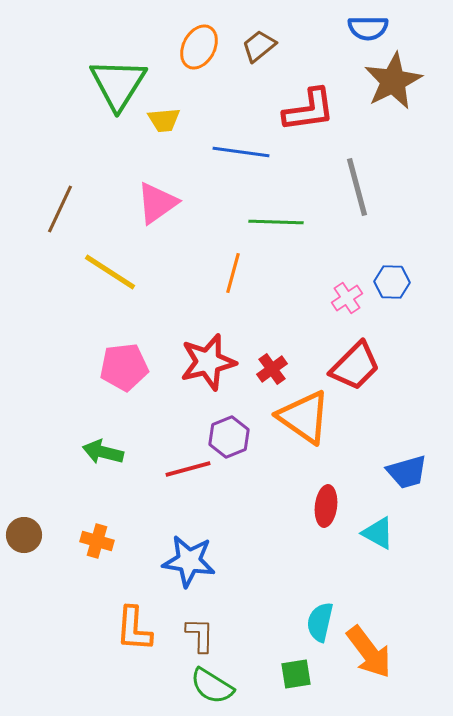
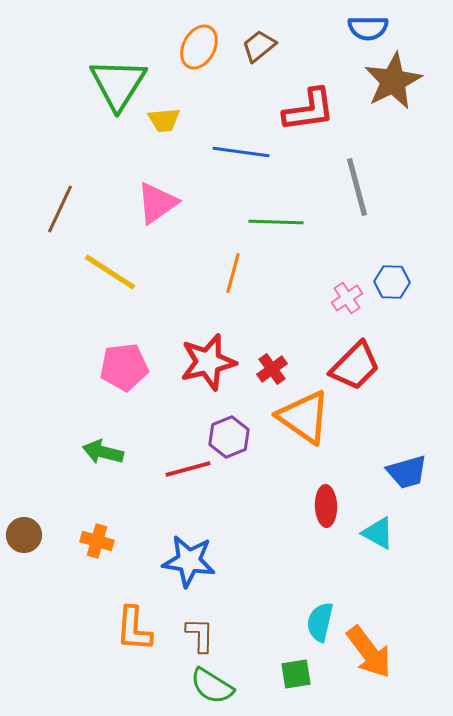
red ellipse: rotated 9 degrees counterclockwise
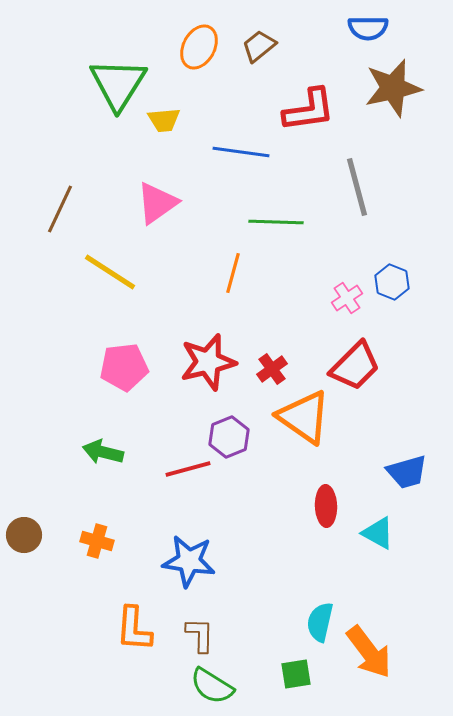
brown star: moved 7 px down; rotated 14 degrees clockwise
blue hexagon: rotated 20 degrees clockwise
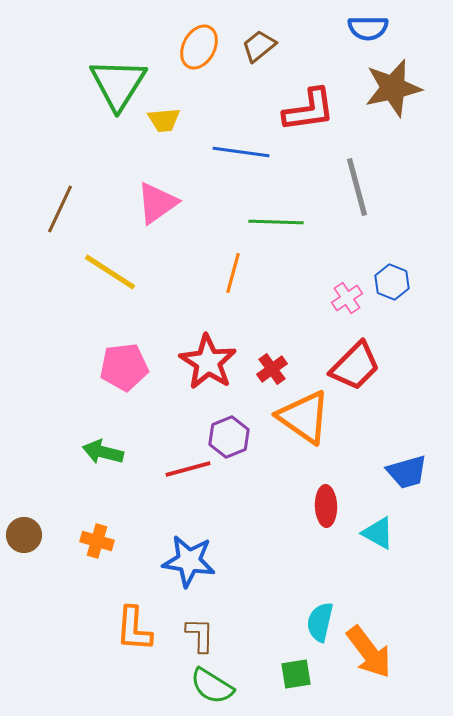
red star: rotated 26 degrees counterclockwise
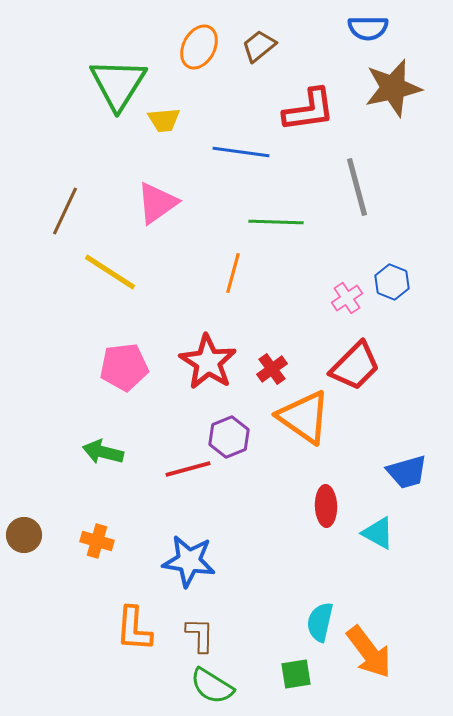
brown line: moved 5 px right, 2 px down
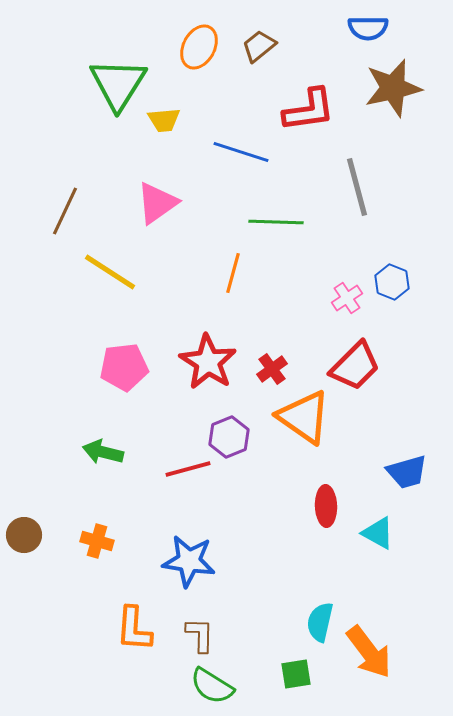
blue line: rotated 10 degrees clockwise
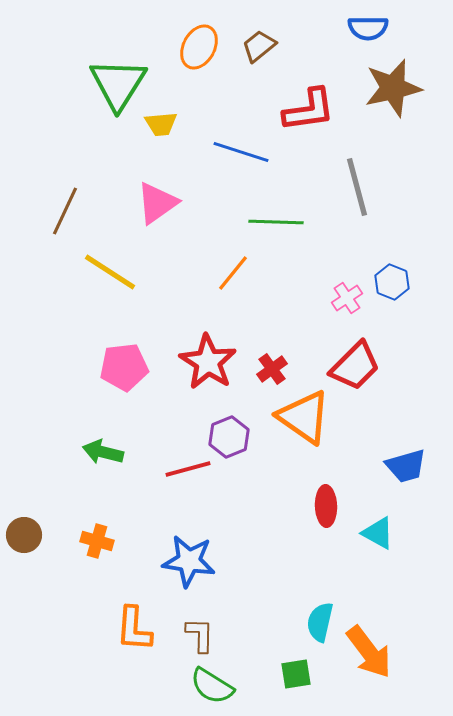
yellow trapezoid: moved 3 px left, 4 px down
orange line: rotated 24 degrees clockwise
blue trapezoid: moved 1 px left, 6 px up
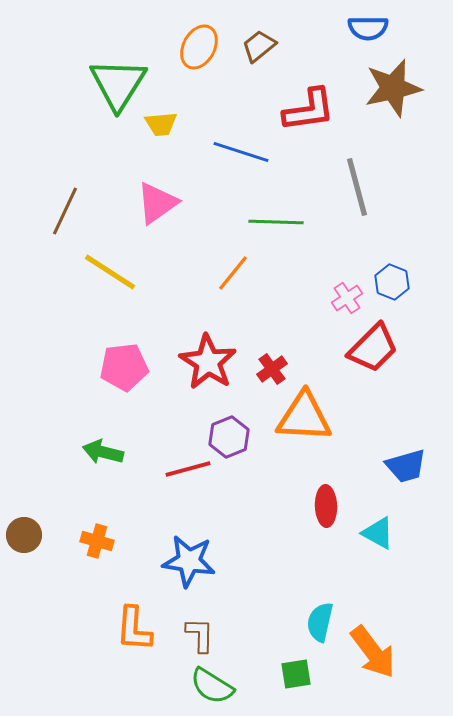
red trapezoid: moved 18 px right, 18 px up
orange triangle: rotated 32 degrees counterclockwise
orange arrow: moved 4 px right
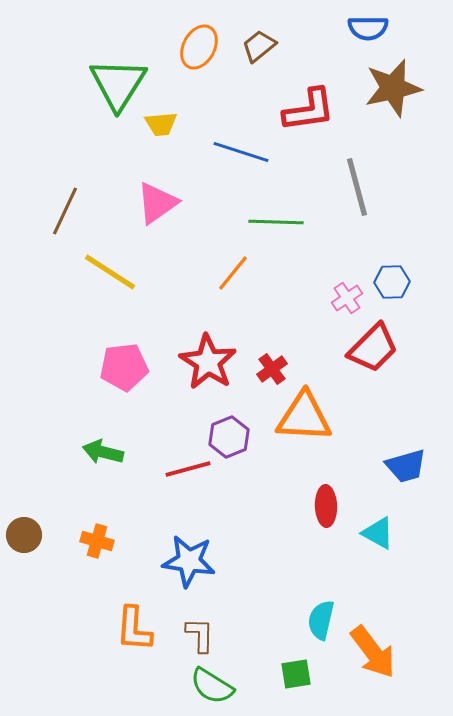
blue hexagon: rotated 24 degrees counterclockwise
cyan semicircle: moved 1 px right, 2 px up
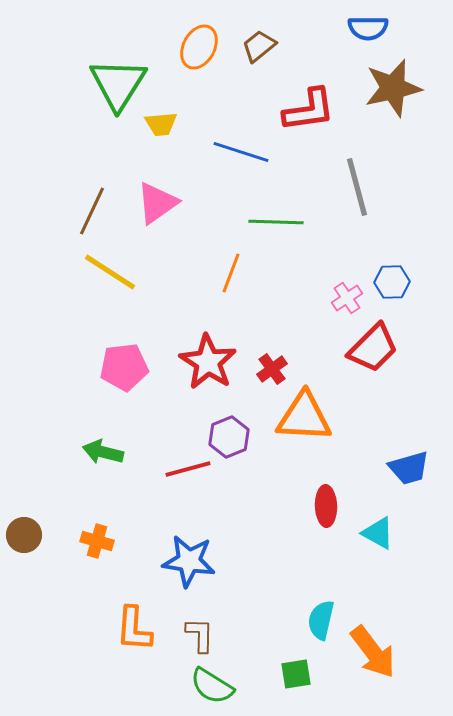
brown line: moved 27 px right
orange line: moved 2 px left; rotated 18 degrees counterclockwise
blue trapezoid: moved 3 px right, 2 px down
